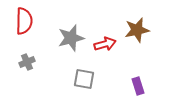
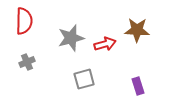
brown star: rotated 15 degrees clockwise
gray square: rotated 25 degrees counterclockwise
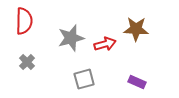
brown star: moved 1 px left, 1 px up
gray cross: rotated 21 degrees counterclockwise
purple rectangle: moved 1 px left, 4 px up; rotated 48 degrees counterclockwise
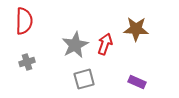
gray star: moved 4 px right, 7 px down; rotated 12 degrees counterclockwise
red arrow: rotated 55 degrees counterclockwise
gray cross: rotated 28 degrees clockwise
